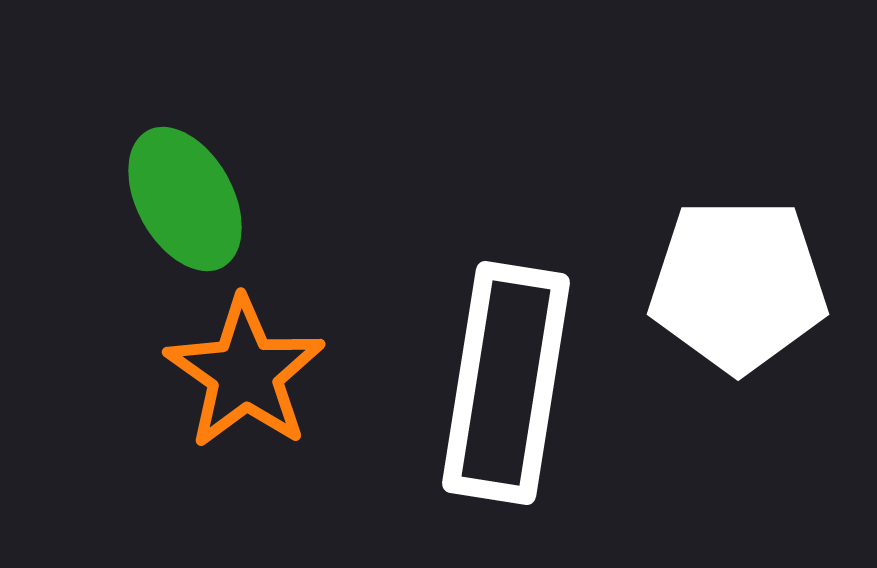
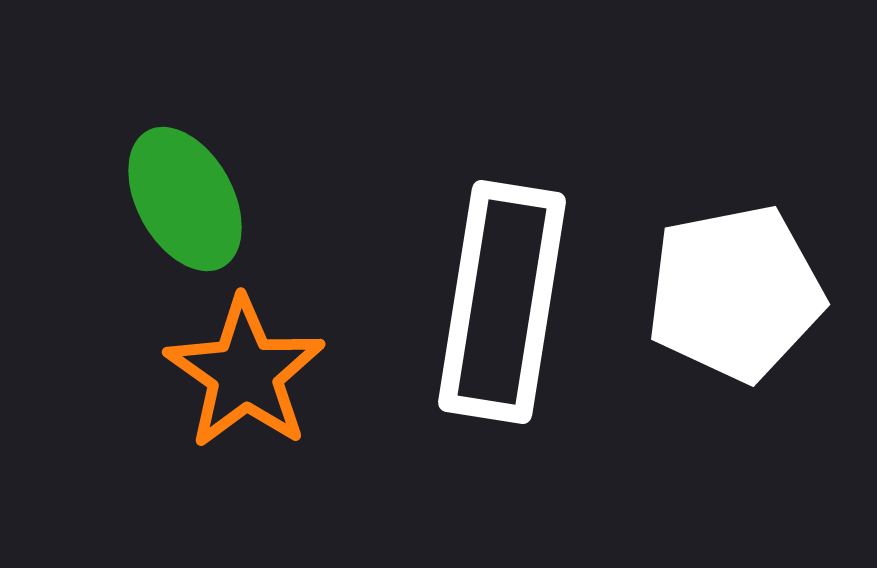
white pentagon: moved 3 px left, 8 px down; rotated 11 degrees counterclockwise
white rectangle: moved 4 px left, 81 px up
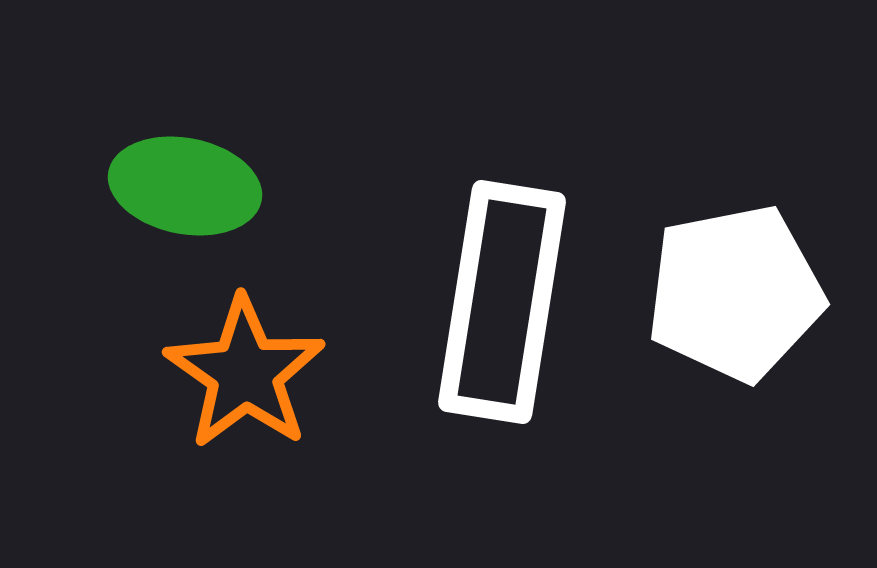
green ellipse: moved 13 px up; rotated 50 degrees counterclockwise
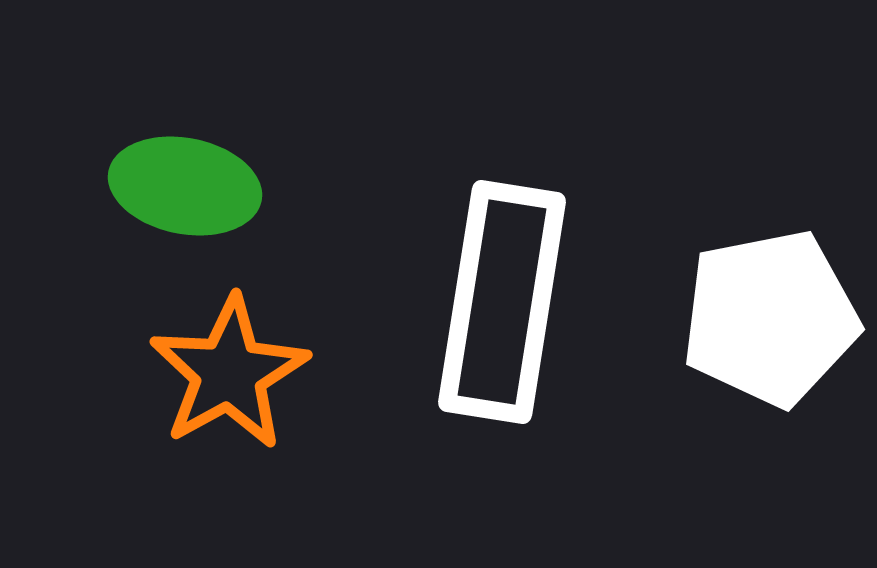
white pentagon: moved 35 px right, 25 px down
orange star: moved 16 px left; rotated 8 degrees clockwise
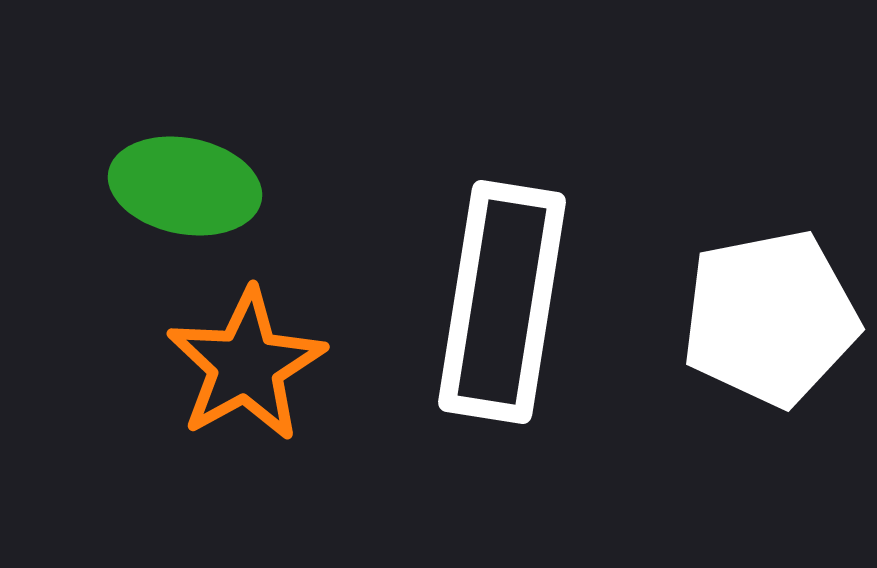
orange star: moved 17 px right, 8 px up
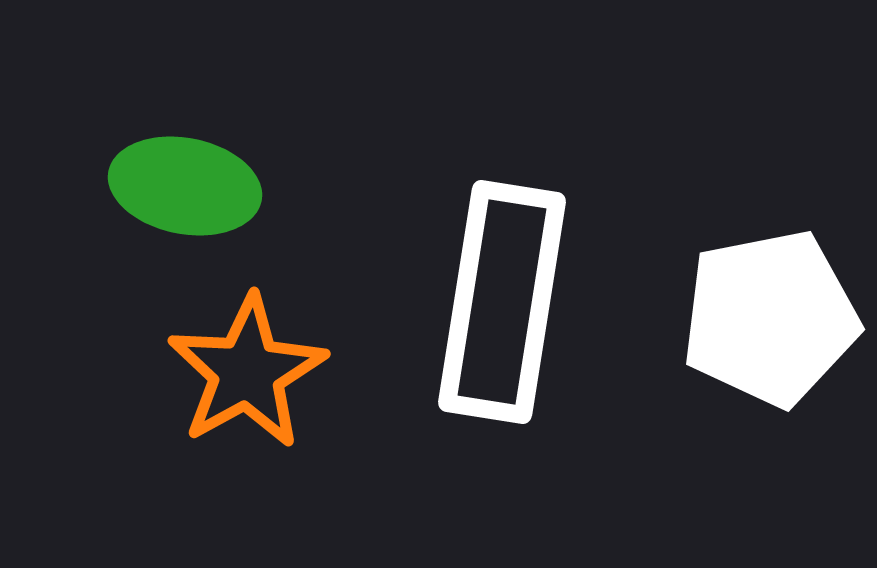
orange star: moved 1 px right, 7 px down
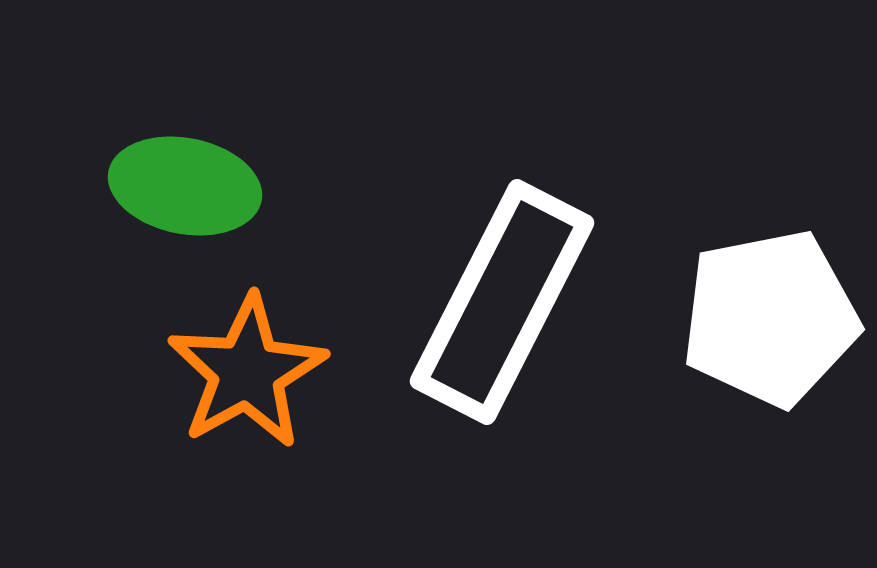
white rectangle: rotated 18 degrees clockwise
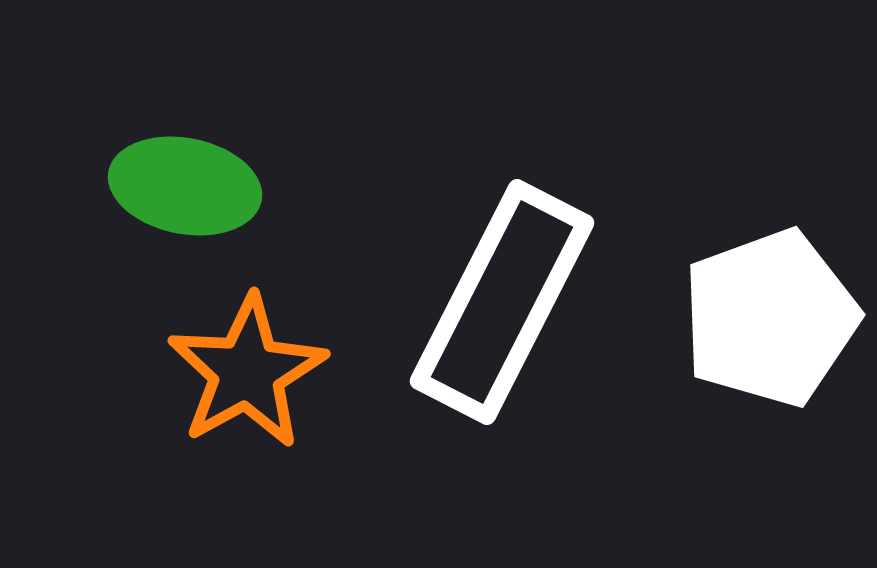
white pentagon: rotated 9 degrees counterclockwise
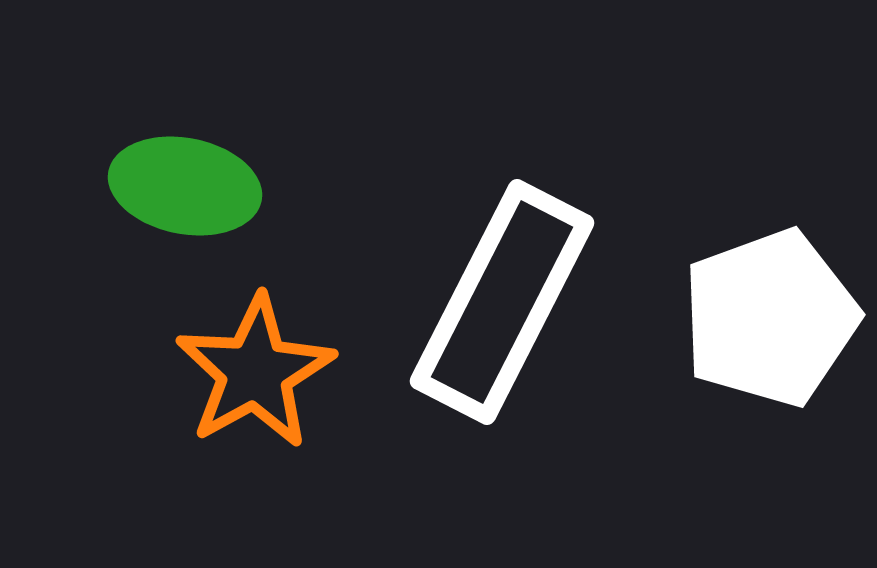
orange star: moved 8 px right
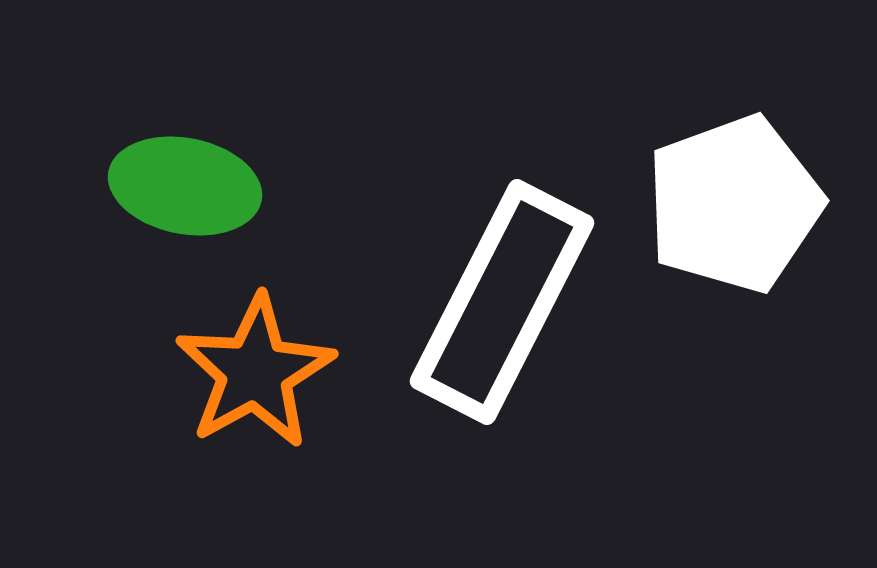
white pentagon: moved 36 px left, 114 px up
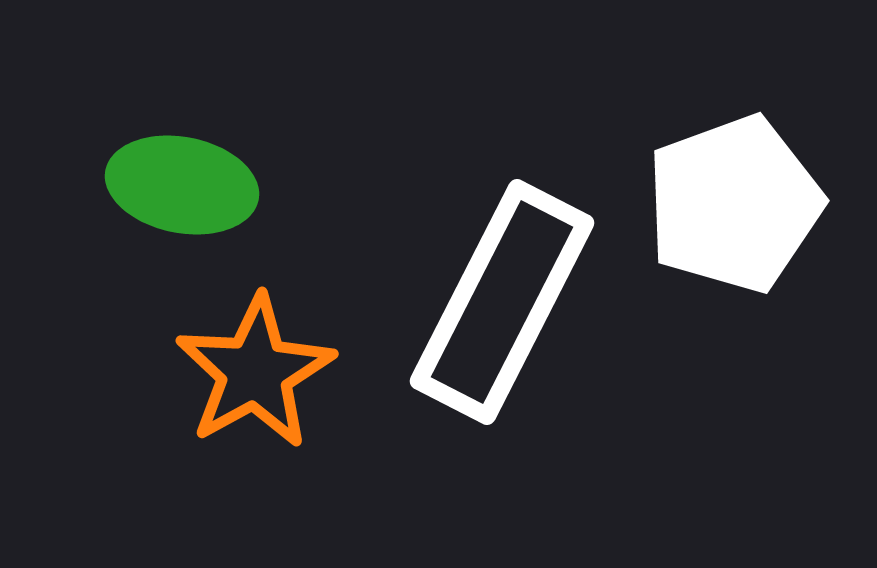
green ellipse: moved 3 px left, 1 px up
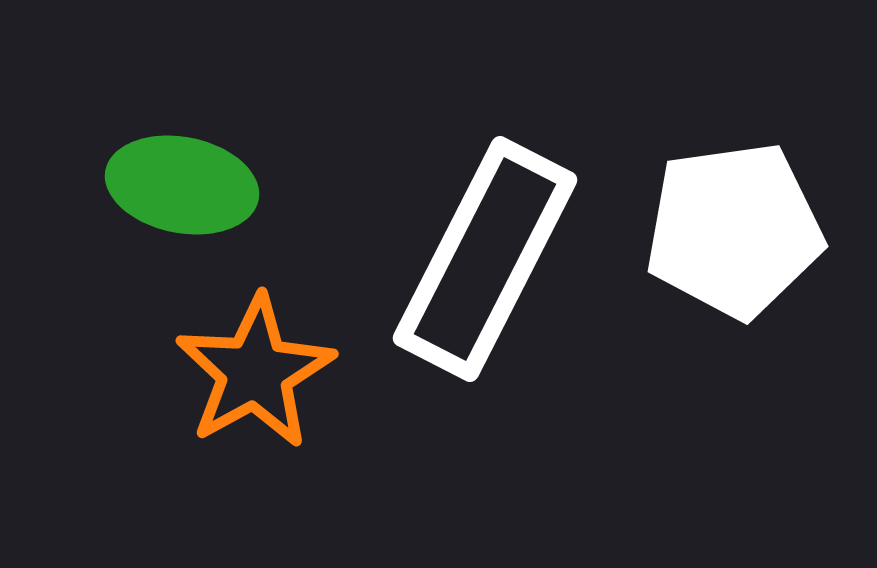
white pentagon: moved 26 px down; rotated 12 degrees clockwise
white rectangle: moved 17 px left, 43 px up
